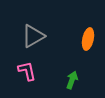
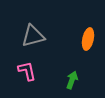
gray triangle: rotated 15 degrees clockwise
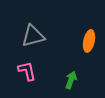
orange ellipse: moved 1 px right, 2 px down
green arrow: moved 1 px left
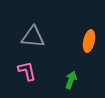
gray triangle: moved 1 px down; rotated 20 degrees clockwise
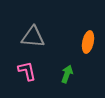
orange ellipse: moved 1 px left, 1 px down
green arrow: moved 4 px left, 6 px up
